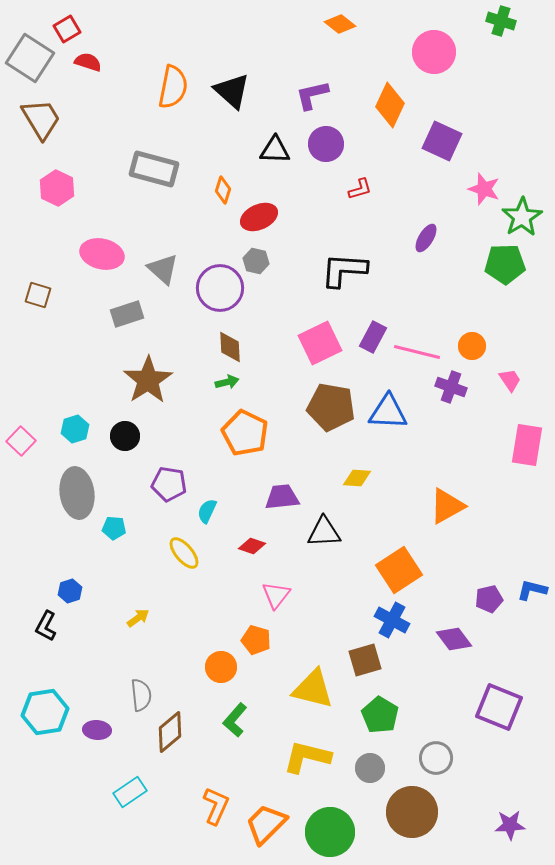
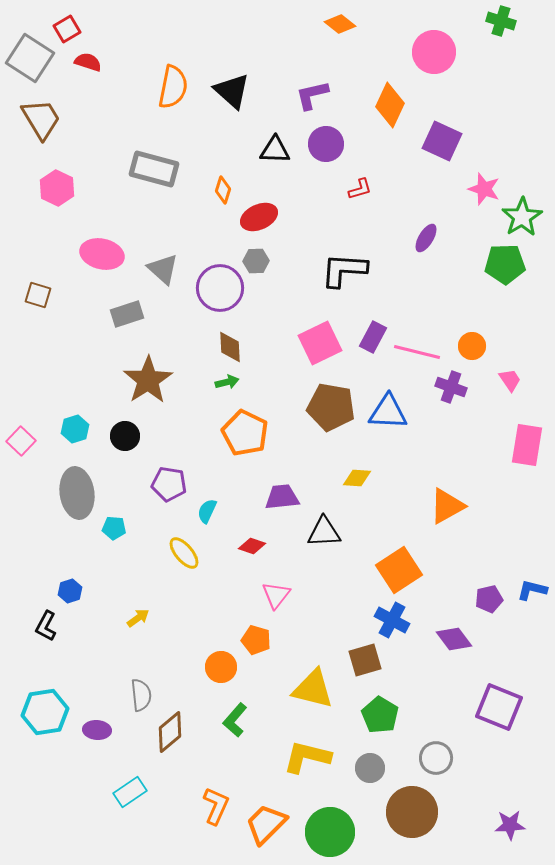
gray hexagon at (256, 261): rotated 15 degrees counterclockwise
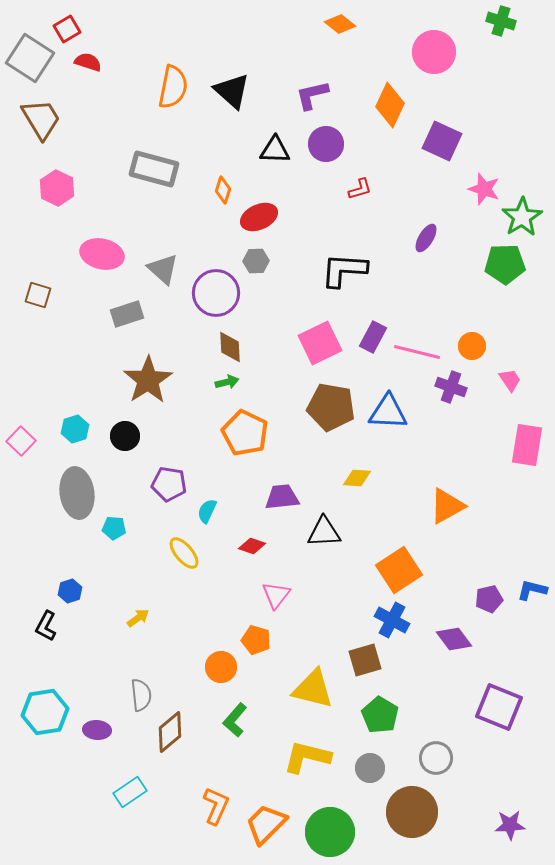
purple circle at (220, 288): moved 4 px left, 5 px down
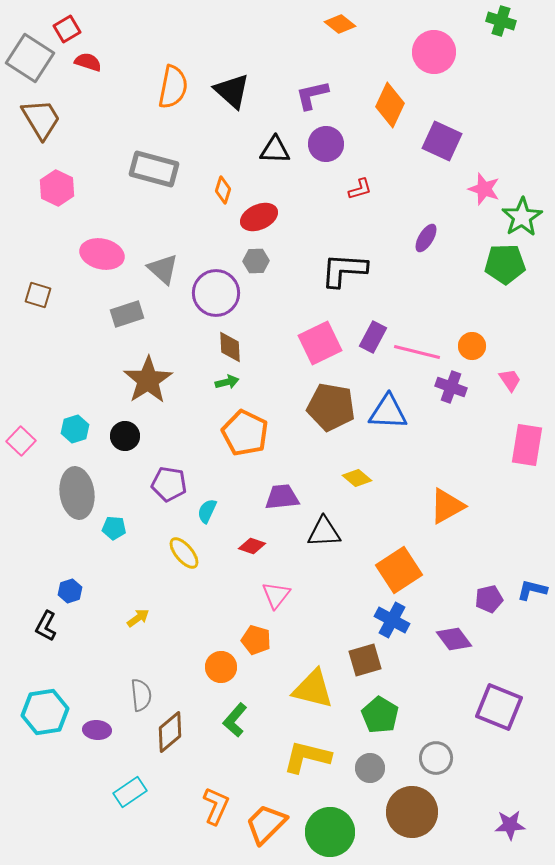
yellow diamond at (357, 478): rotated 36 degrees clockwise
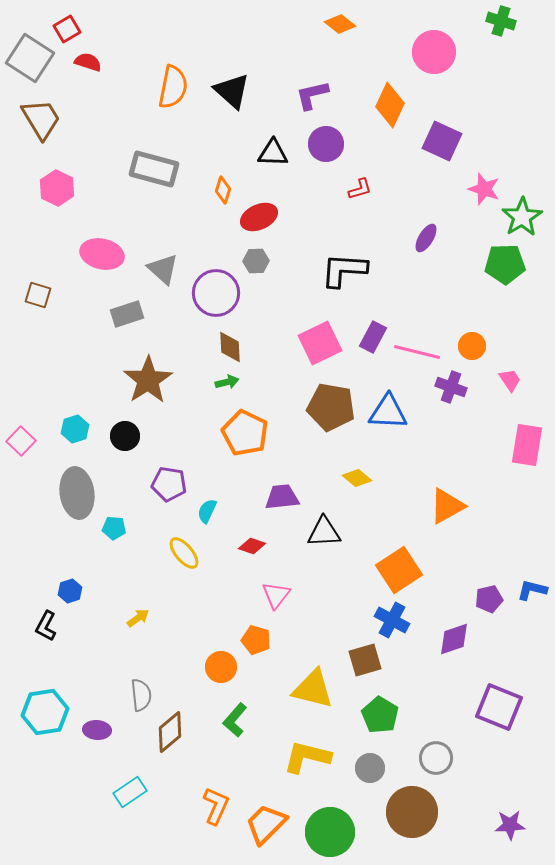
black triangle at (275, 150): moved 2 px left, 3 px down
purple diamond at (454, 639): rotated 72 degrees counterclockwise
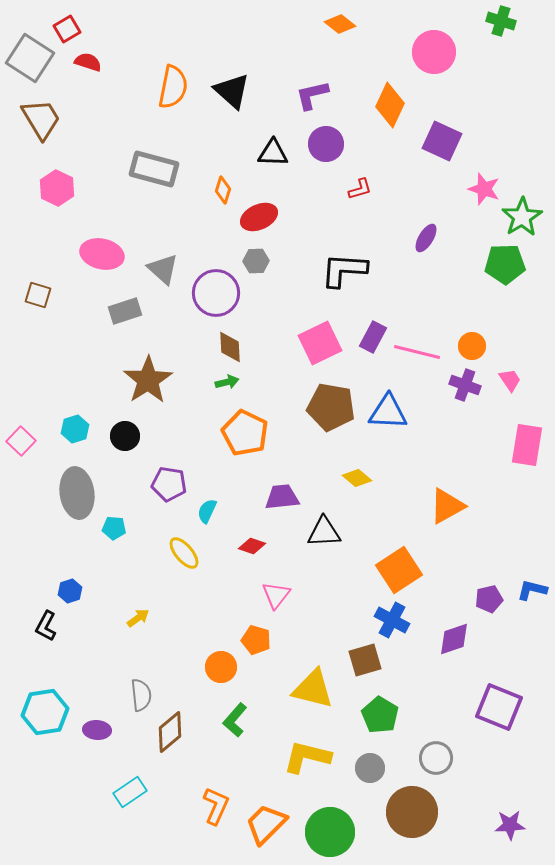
gray rectangle at (127, 314): moved 2 px left, 3 px up
purple cross at (451, 387): moved 14 px right, 2 px up
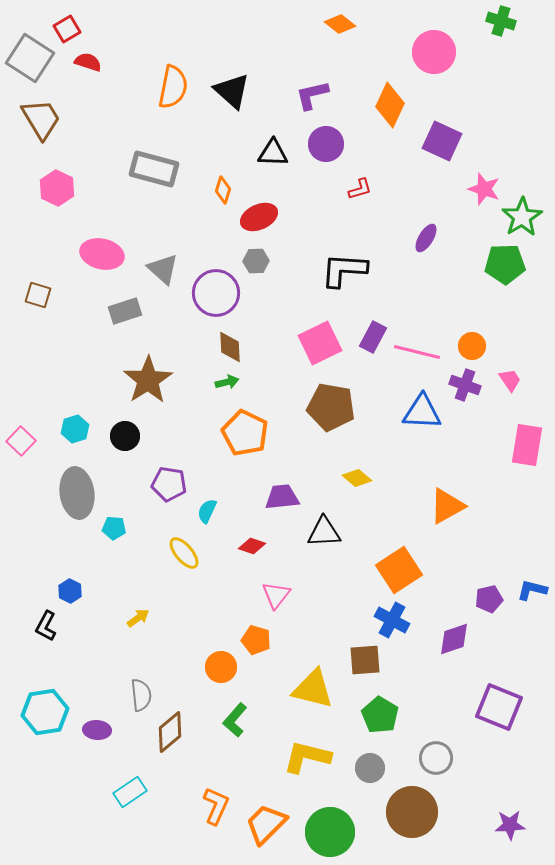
blue triangle at (388, 412): moved 34 px right
blue hexagon at (70, 591): rotated 15 degrees counterclockwise
brown square at (365, 660): rotated 12 degrees clockwise
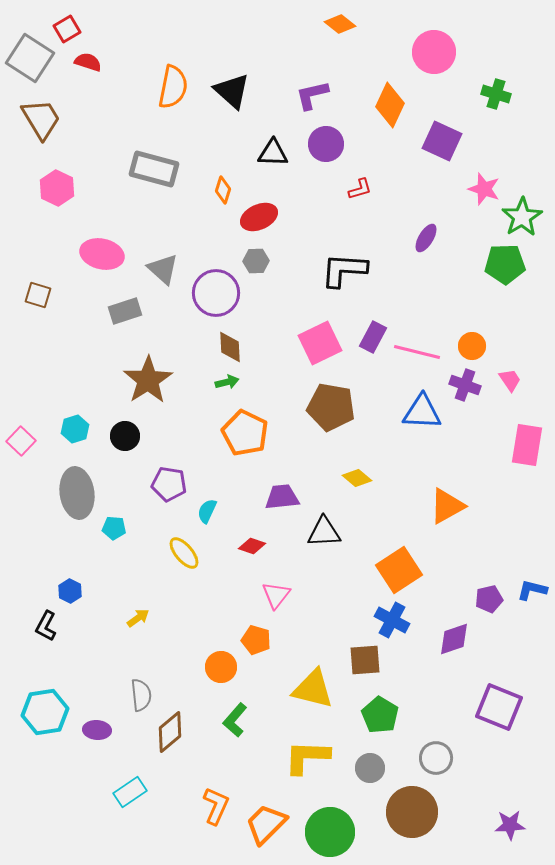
green cross at (501, 21): moved 5 px left, 73 px down
yellow L-shape at (307, 757): rotated 12 degrees counterclockwise
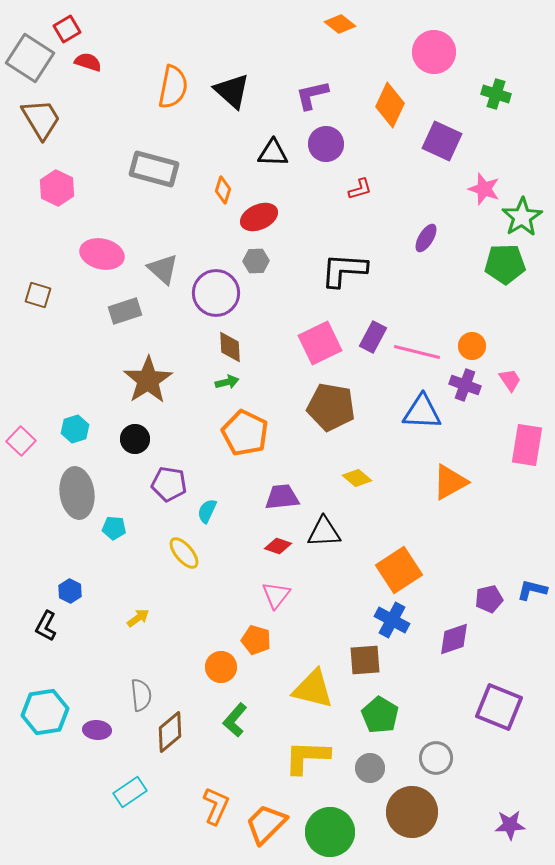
black circle at (125, 436): moved 10 px right, 3 px down
orange triangle at (447, 506): moved 3 px right, 24 px up
red diamond at (252, 546): moved 26 px right
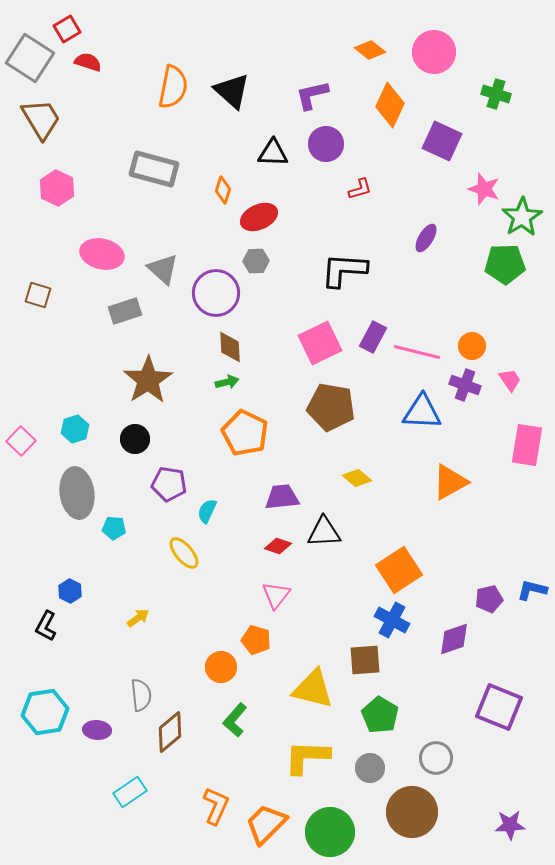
orange diamond at (340, 24): moved 30 px right, 26 px down
